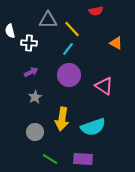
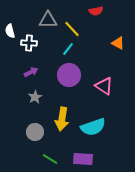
orange triangle: moved 2 px right
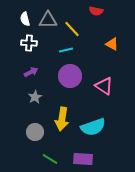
red semicircle: rotated 24 degrees clockwise
white semicircle: moved 15 px right, 12 px up
orange triangle: moved 6 px left, 1 px down
cyan line: moved 2 px left, 1 px down; rotated 40 degrees clockwise
purple circle: moved 1 px right, 1 px down
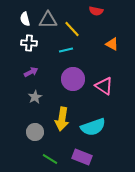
purple circle: moved 3 px right, 3 px down
purple rectangle: moved 1 px left, 2 px up; rotated 18 degrees clockwise
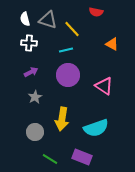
red semicircle: moved 1 px down
gray triangle: rotated 18 degrees clockwise
purple circle: moved 5 px left, 4 px up
cyan semicircle: moved 3 px right, 1 px down
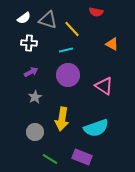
white semicircle: moved 1 px left, 1 px up; rotated 112 degrees counterclockwise
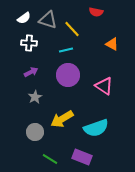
yellow arrow: rotated 50 degrees clockwise
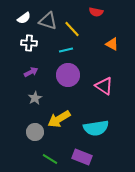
gray triangle: moved 1 px down
gray star: moved 1 px down
yellow arrow: moved 3 px left
cyan semicircle: rotated 10 degrees clockwise
